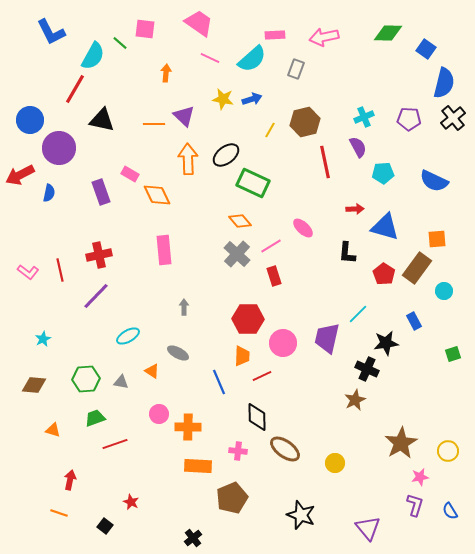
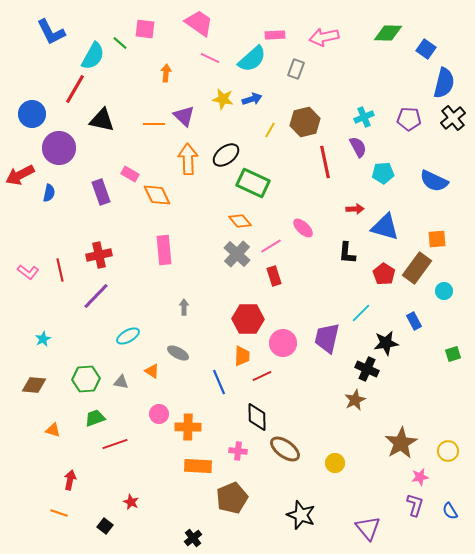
blue circle at (30, 120): moved 2 px right, 6 px up
cyan line at (358, 314): moved 3 px right, 1 px up
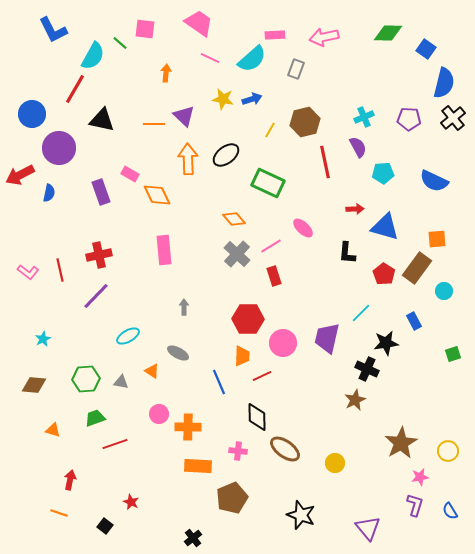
blue L-shape at (51, 32): moved 2 px right, 2 px up
green rectangle at (253, 183): moved 15 px right
orange diamond at (240, 221): moved 6 px left, 2 px up
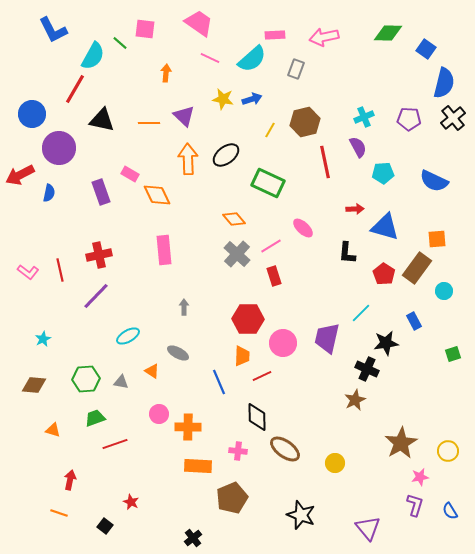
orange line at (154, 124): moved 5 px left, 1 px up
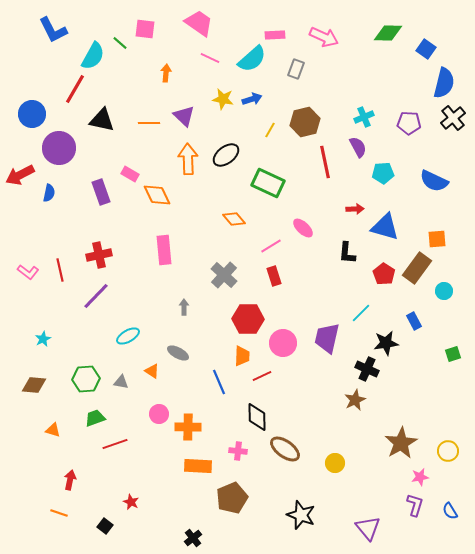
pink arrow at (324, 37): rotated 144 degrees counterclockwise
purple pentagon at (409, 119): moved 4 px down
gray cross at (237, 254): moved 13 px left, 21 px down
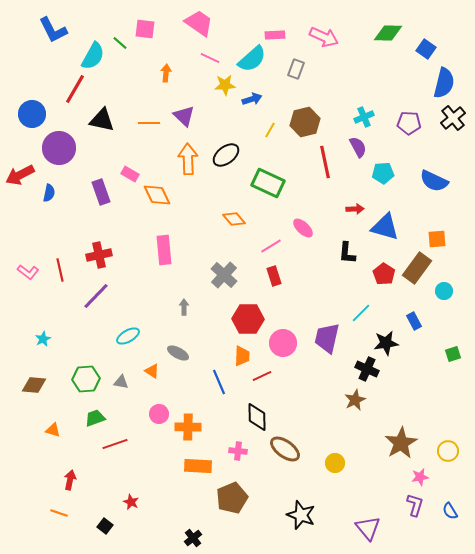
yellow star at (223, 99): moved 2 px right, 14 px up; rotated 15 degrees counterclockwise
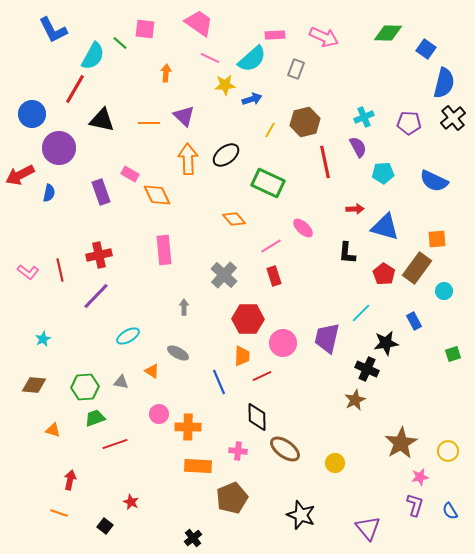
green hexagon at (86, 379): moved 1 px left, 8 px down
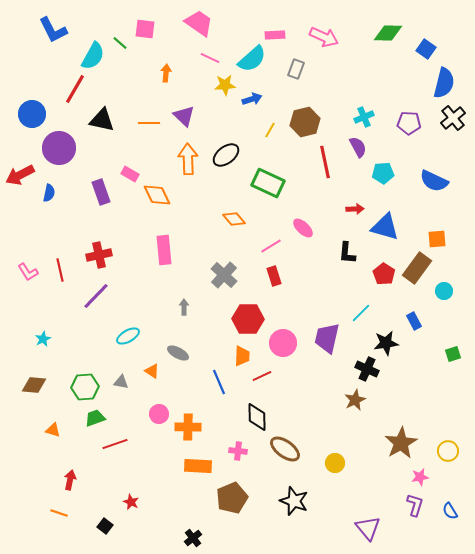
pink L-shape at (28, 272): rotated 20 degrees clockwise
black star at (301, 515): moved 7 px left, 14 px up
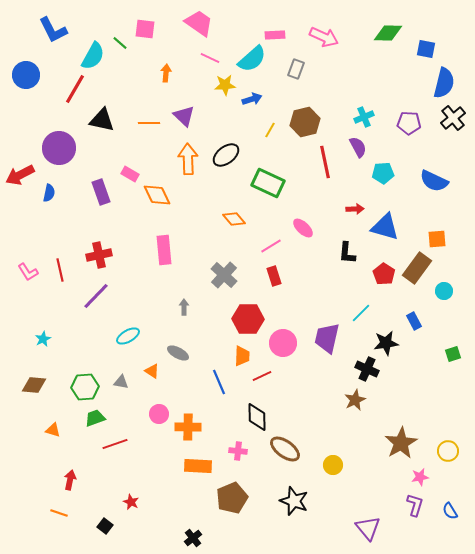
blue square at (426, 49): rotated 24 degrees counterclockwise
blue circle at (32, 114): moved 6 px left, 39 px up
yellow circle at (335, 463): moved 2 px left, 2 px down
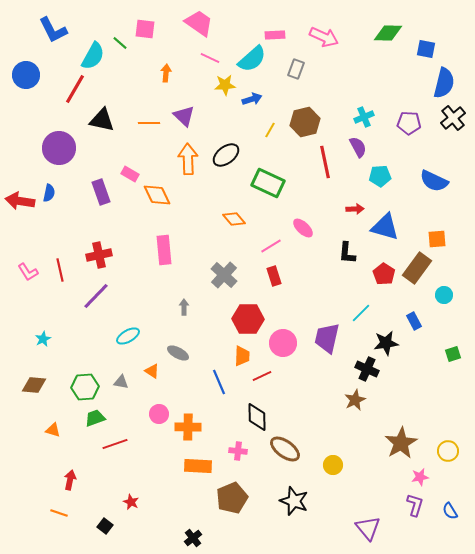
cyan pentagon at (383, 173): moved 3 px left, 3 px down
red arrow at (20, 175): moved 26 px down; rotated 36 degrees clockwise
cyan circle at (444, 291): moved 4 px down
